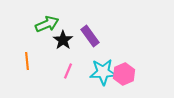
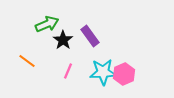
orange line: rotated 48 degrees counterclockwise
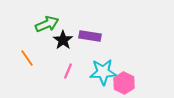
purple rectangle: rotated 45 degrees counterclockwise
orange line: moved 3 px up; rotated 18 degrees clockwise
pink hexagon: moved 9 px down; rotated 10 degrees counterclockwise
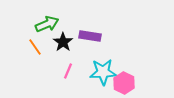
black star: moved 2 px down
orange line: moved 8 px right, 11 px up
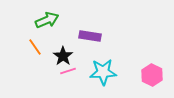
green arrow: moved 4 px up
black star: moved 14 px down
pink line: rotated 49 degrees clockwise
pink hexagon: moved 28 px right, 8 px up
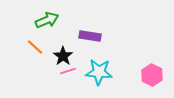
orange line: rotated 12 degrees counterclockwise
cyan star: moved 4 px left; rotated 8 degrees clockwise
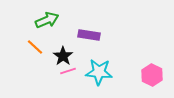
purple rectangle: moved 1 px left, 1 px up
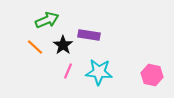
black star: moved 11 px up
pink line: rotated 49 degrees counterclockwise
pink hexagon: rotated 15 degrees counterclockwise
